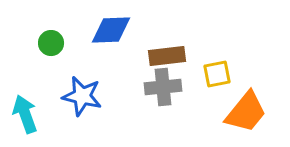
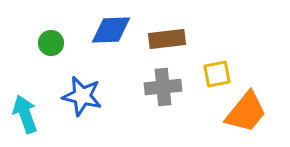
brown rectangle: moved 17 px up
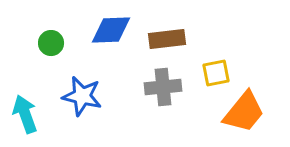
yellow square: moved 1 px left, 1 px up
orange trapezoid: moved 2 px left
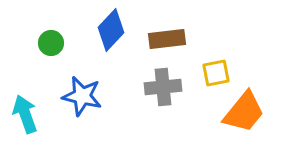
blue diamond: rotated 45 degrees counterclockwise
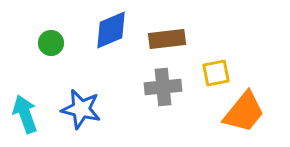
blue diamond: rotated 24 degrees clockwise
blue star: moved 1 px left, 13 px down
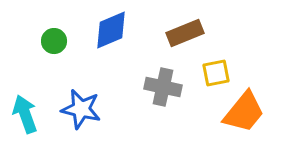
brown rectangle: moved 18 px right, 6 px up; rotated 15 degrees counterclockwise
green circle: moved 3 px right, 2 px up
gray cross: rotated 18 degrees clockwise
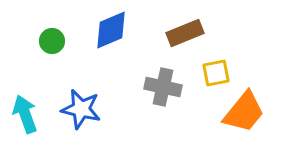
green circle: moved 2 px left
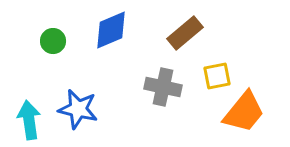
brown rectangle: rotated 18 degrees counterclockwise
green circle: moved 1 px right
yellow square: moved 1 px right, 3 px down
blue star: moved 3 px left
cyan arrow: moved 4 px right, 6 px down; rotated 12 degrees clockwise
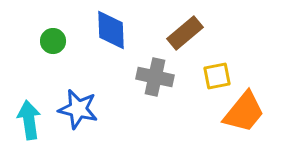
blue diamond: rotated 69 degrees counterclockwise
gray cross: moved 8 px left, 10 px up
